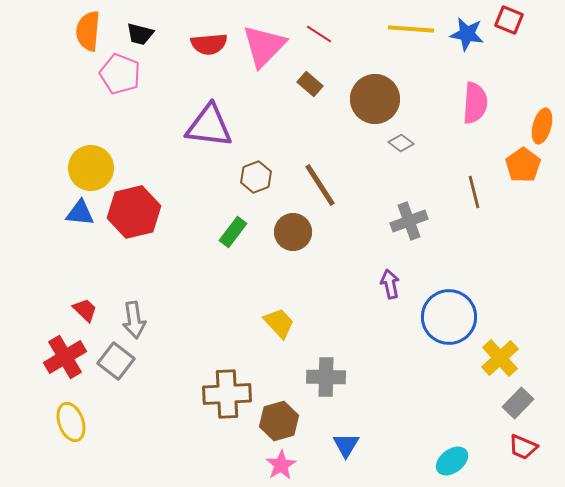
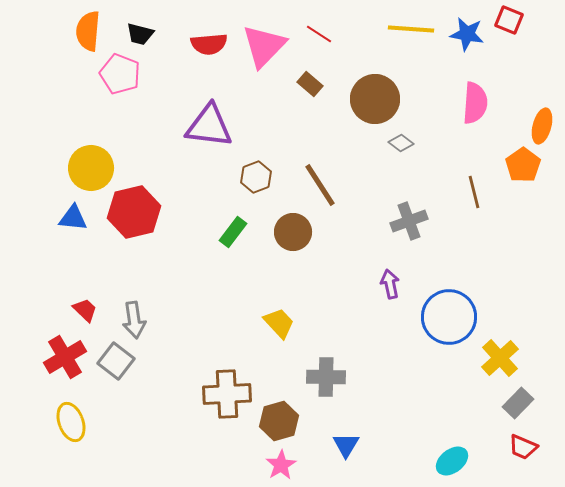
blue triangle at (80, 213): moved 7 px left, 5 px down
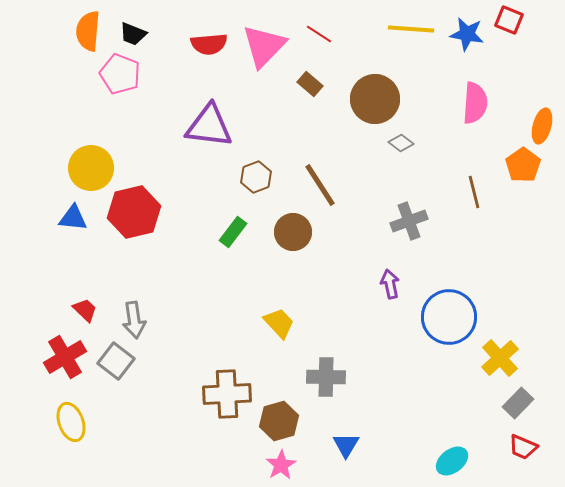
black trapezoid at (140, 34): moved 7 px left; rotated 8 degrees clockwise
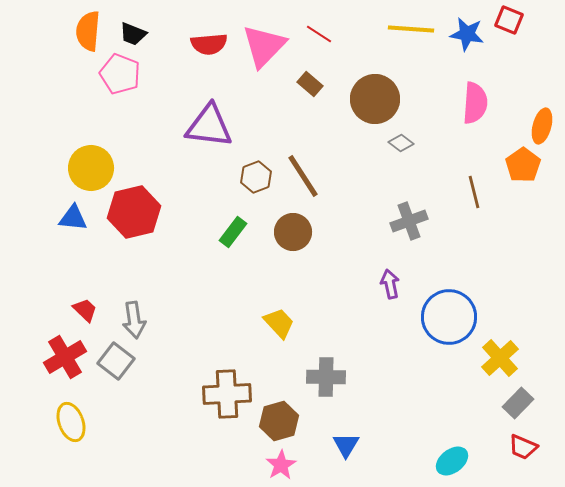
brown line at (320, 185): moved 17 px left, 9 px up
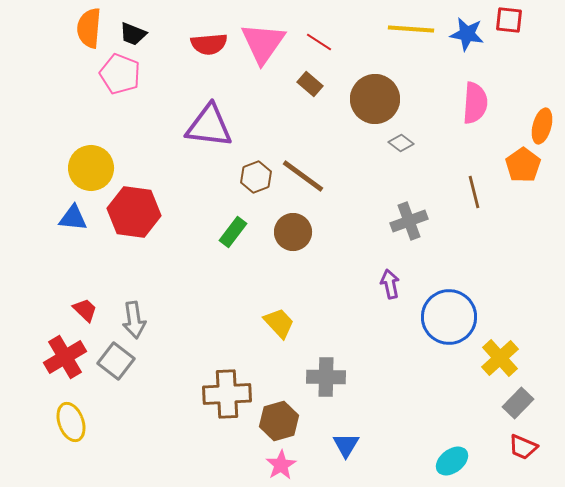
red square at (509, 20): rotated 16 degrees counterclockwise
orange semicircle at (88, 31): moved 1 px right, 3 px up
red line at (319, 34): moved 8 px down
pink triangle at (264, 46): moved 1 px left, 3 px up; rotated 9 degrees counterclockwise
brown line at (303, 176): rotated 21 degrees counterclockwise
red hexagon at (134, 212): rotated 21 degrees clockwise
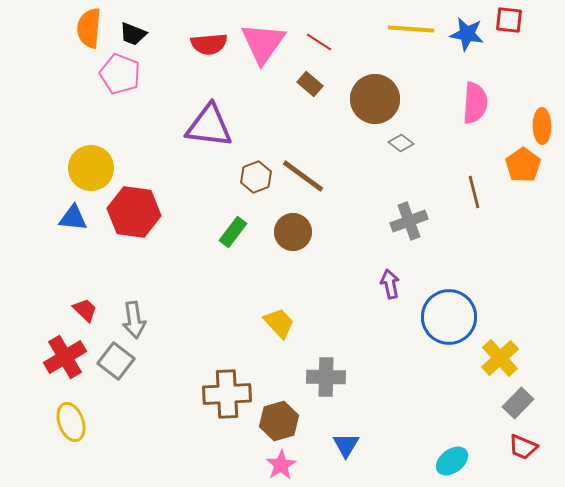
orange ellipse at (542, 126): rotated 16 degrees counterclockwise
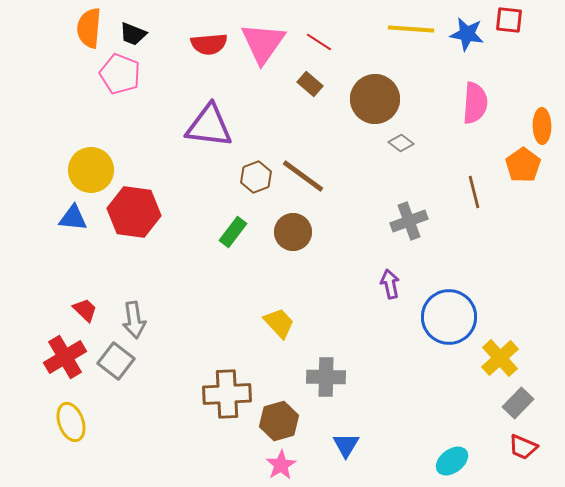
yellow circle at (91, 168): moved 2 px down
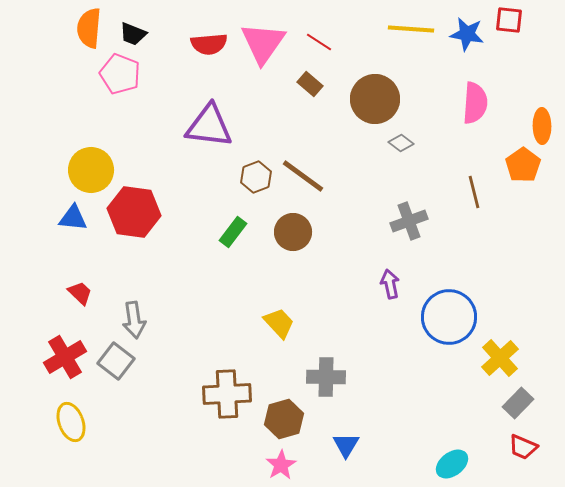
red trapezoid at (85, 310): moved 5 px left, 17 px up
brown hexagon at (279, 421): moved 5 px right, 2 px up
cyan ellipse at (452, 461): moved 3 px down
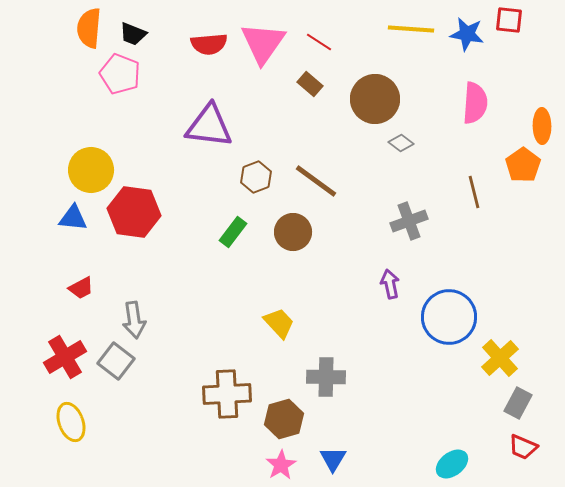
brown line at (303, 176): moved 13 px right, 5 px down
red trapezoid at (80, 293): moved 1 px right, 5 px up; rotated 108 degrees clockwise
gray rectangle at (518, 403): rotated 16 degrees counterclockwise
blue triangle at (346, 445): moved 13 px left, 14 px down
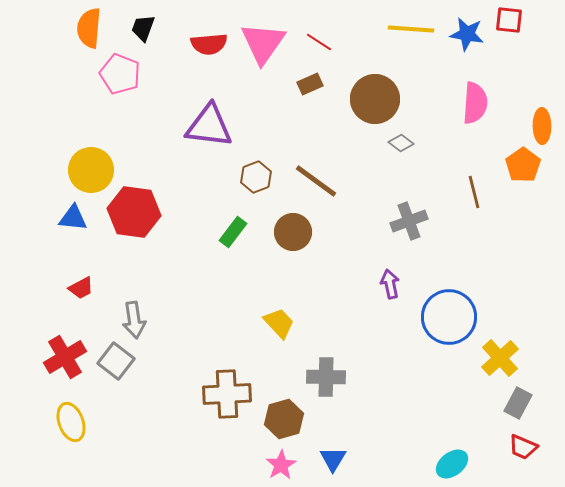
black trapezoid at (133, 34): moved 10 px right, 6 px up; rotated 88 degrees clockwise
brown rectangle at (310, 84): rotated 65 degrees counterclockwise
